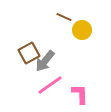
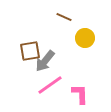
yellow circle: moved 3 px right, 8 px down
brown square: moved 1 px right, 2 px up; rotated 20 degrees clockwise
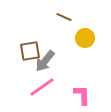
pink line: moved 8 px left, 2 px down
pink L-shape: moved 2 px right, 1 px down
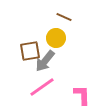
yellow circle: moved 29 px left
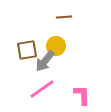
brown line: rotated 28 degrees counterclockwise
yellow circle: moved 8 px down
brown square: moved 3 px left, 1 px up
pink line: moved 2 px down
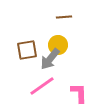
yellow circle: moved 2 px right, 1 px up
gray arrow: moved 5 px right, 2 px up
pink line: moved 3 px up
pink L-shape: moved 3 px left, 2 px up
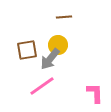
pink L-shape: moved 16 px right
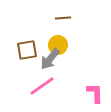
brown line: moved 1 px left, 1 px down
